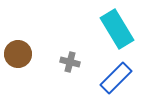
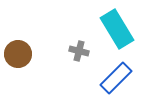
gray cross: moved 9 px right, 11 px up
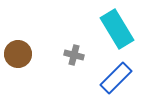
gray cross: moved 5 px left, 4 px down
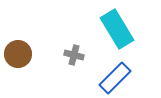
blue rectangle: moved 1 px left
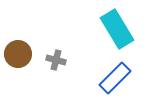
gray cross: moved 18 px left, 5 px down
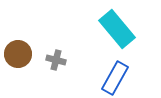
cyan rectangle: rotated 9 degrees counterclockwise
blue rectangle: rotated 16 degrees counterclockwise
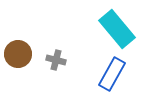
blue rectangle: moved 3 px left, 4 px up
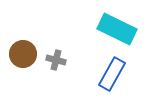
cyan rectangle: rotated 24 degrees counterclockwise
brown circle: moved 5 px right
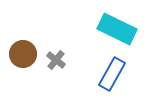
gray cross: rotated 24 degrees clockwise
